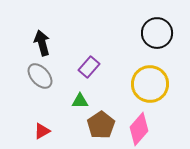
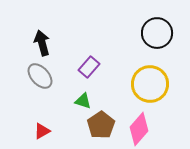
green triangle: moved 3 px right; rotated 18 degrees clockwise
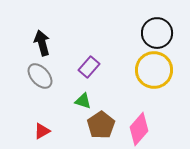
yellow circle: moved 4 px right, 14 px up
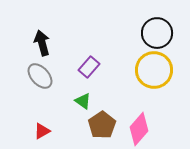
green triangle: rotated 18 degrees clockwise
brown pentagon: moved 1 px right
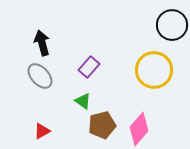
black circle: moved 15 px right, 8 px up
brown pentagon: rotated 20 degrees clockwise
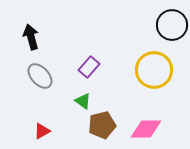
black arrow: moved 11 px left, 6 px up
pink diamond: moved 7 px right; rotated 48 degrees clockwise
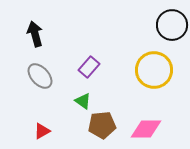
black arrow: moved 4 px right, 3 px up
brown pentagon: rotated 8 degrees clockwise
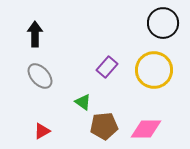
black circle: moved 9 px left, 2 px up
black arrow: rotated 15 degrees clockwise
purple rectangle: moved 18 px right
green triangle: moved 1 px down
brown pentagon: moved 2 px right, 1 px down
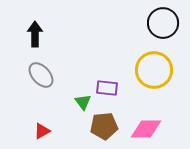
purple rectangle: moved 21 px down; rotated 55 degrees clockwise
gray ellipse: moved 1 px right, 1 px up
green triangle: rotated 18 degrees clockwise
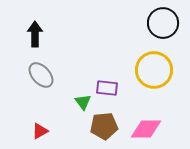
red triangle: moved 2 px left
